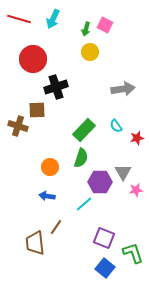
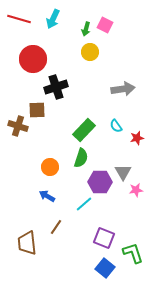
blue arrow: rotated 21 degrees clockwise
brown trapezoid: moved 8 px left
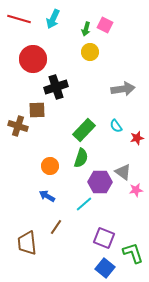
orange circle: moved 1 px up
gray triangle: rotated 24 degrees counterclockwise
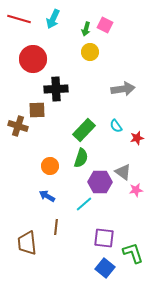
black cross: moved 2 px down; rotated 15 degrees clockwise
brown line: rotated 28 degrees counterclockwise
purple square: rotated 15 degrees counterclockwise
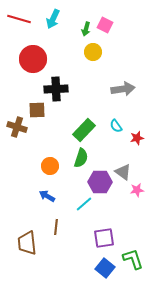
yellow circle: moved 3 px right
brown cross: moved 1 px left, 1 px down
pink star: moved 1 px right
purple square: rotated 15 degrees counterclockwise
green L-shape: moved 6 px down
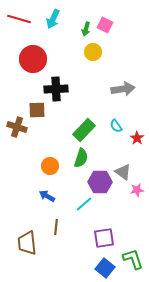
red star: rotated 24 degrees counterclockwise
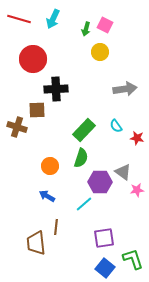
yellow circle: moved 7 px right
gray arrow: moved 2 px right
red star: rotated 24 degrees counterclockwise
brown trapezoid: moved 9 px right
